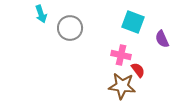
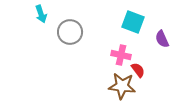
gray circle: moved 4 px down
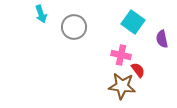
cyan square: rotated 15 degrees clockwise
gray circle: moved 4 px right, 5 px up
purple semicircle: rotated 12 degrees clockwise
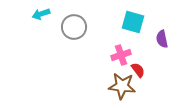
cyan arrow: rotated 90 degrees clockwise
cyan square: rotated 20 degrees counterclockwise
pink cross: rotated 30 degrees counterclockwise
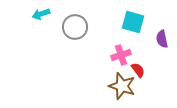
gray circle: moved 1 px right
brown star: rotated 12 degrees clockwise
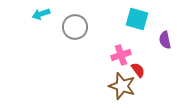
cyan square: moved 4 px right, 3 px up
purple semicircle: moved 3 px right, 1 px down
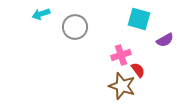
cyan square: moved 2 px right
purple semicircle: rotated 108 degrees counterclockwise
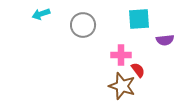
cyan square: rotated 20 degrees counterclockwise
gray circle: moved 8 px right, 2 px up
purple semicircle: rotated 24 degrees clockwise
pink cross: rotated 18 degrees clockwise
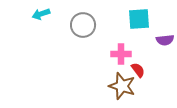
pink cross: moved 1 px up
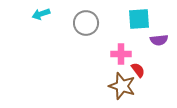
gray circle: moved 3 px right, 2 px up
purple semicircle: moved 6 px left
